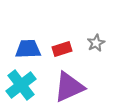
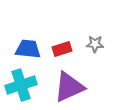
gray star: moved 1 px left, 1 px down; rotated 30 degrees clockwise
blue trapezoid: rotated 8 degrees clockwise
cyan cross: rotated 20 degrees clockwise
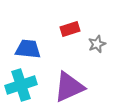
gray star: moved 2 px right; rotated 24 degrees counterclockwise
red rectangle: moved 8 px right, 20 px up
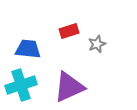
red rectangle: moved 1 px left, 2 px down
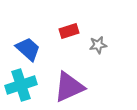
gray star: moved 1 px right, 1 px down; rotated 12 degrees clockwise
blue trapezoid: rotated 36 degrees clockwise
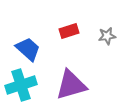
gray star: moved 9 px right, 9 px up
purple triangle: moved 2 px right, 2 px up; rotated 8 degrees clockwise
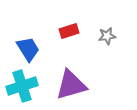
blue trapezoid: rotated 16 degrees clockwise
cyan cross: moved 1 px right, 1 px down
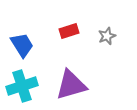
gray star: rotated 12 degrees counterclockwise
blue trapezoid: moved 6 px left, 4 px up
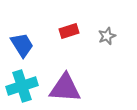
purple triangle: moved 6 px left, 3 px down; rotated 20 degrees clockwise
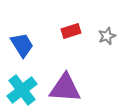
red rectangle: moved 2 px right
cyan cross: moved 4 px down; rotated 20 degrees counterclockwise
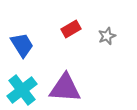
red rectangle: moved 2 px up; rotated 12 degrees counterclockwise
